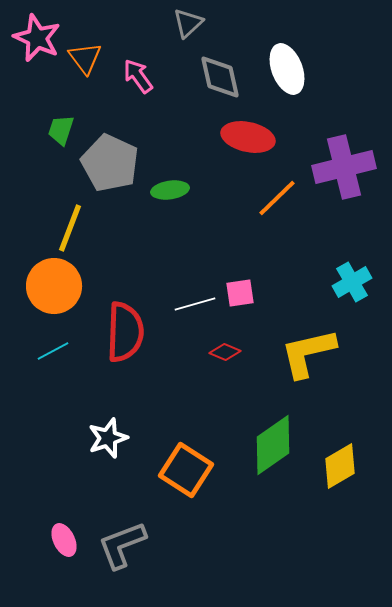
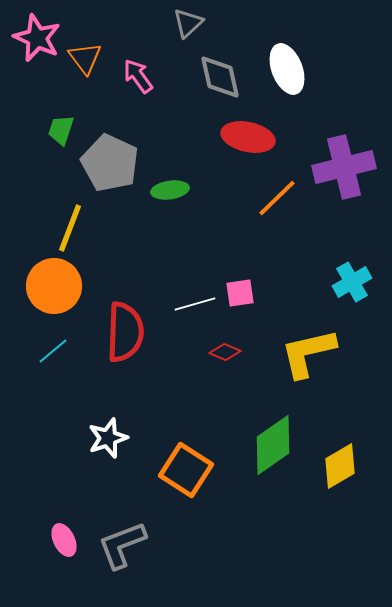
cyan line: rotated 12 degrees counterclockwise
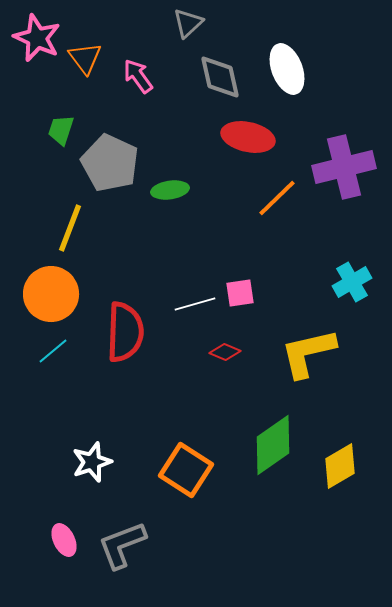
orange circle: moved 3 px left, 8 px down
white star: moved 16 px left, 24 px down
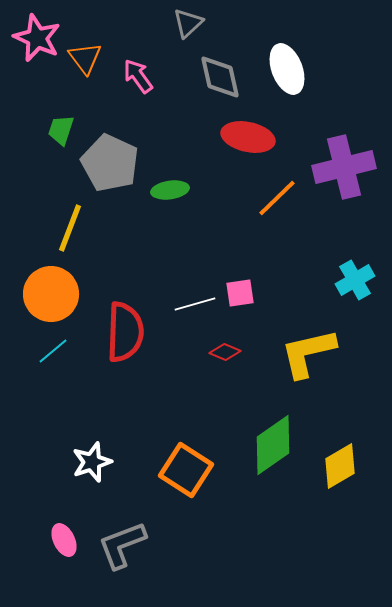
cyan cross: moved 3 px right, 2 px up
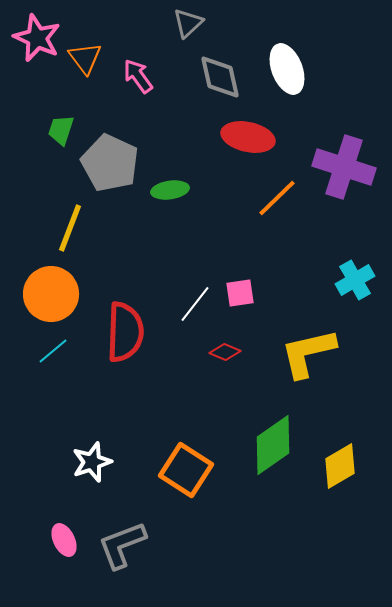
purple cross: rotated 32 degrees clockwise
white line: rotated 36 degrees counterclockwise
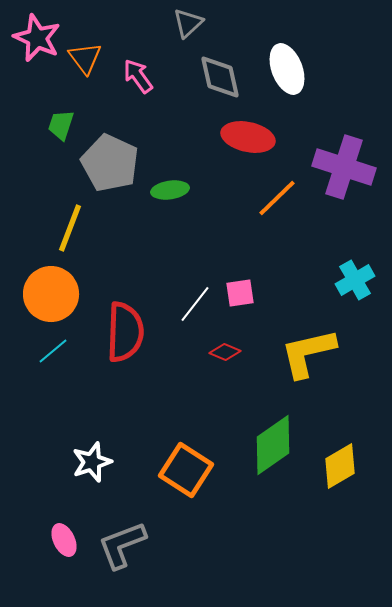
green trapezoid: moved 5 px up
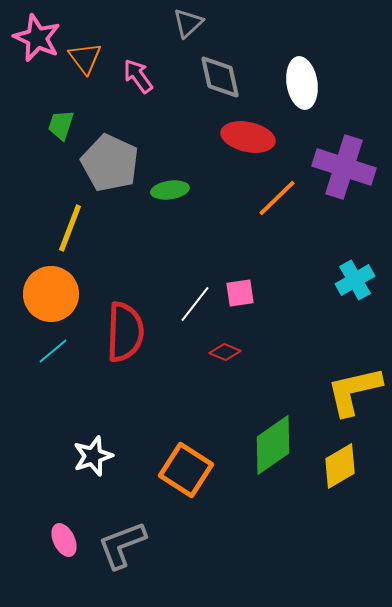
white ellipse: moved 15 px right, 14 px down; rotated 12 degrees clockwise
yellow L-shape: moved 46 px right, 38 px down
white star: moved 1 px right, 6 px up
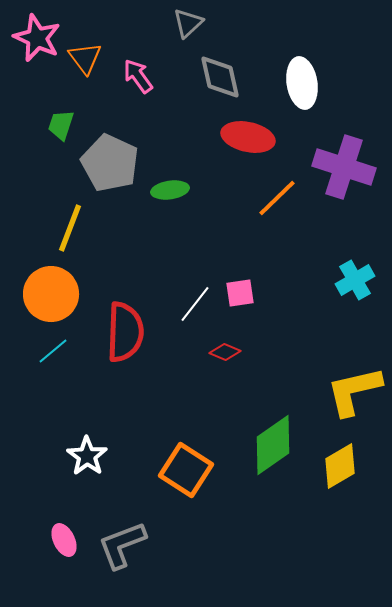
white star: moved 6 px left; rotated 18 degrees counterclockwise
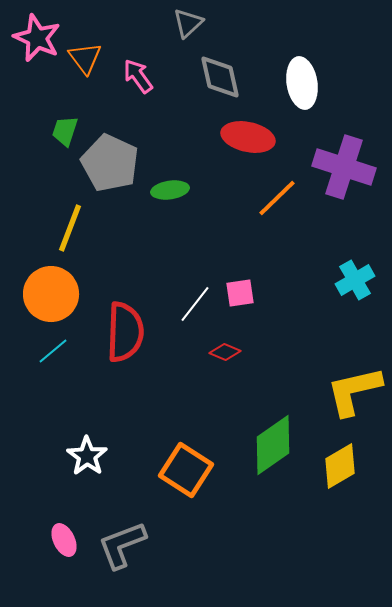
green trapezoid: moved 4 px right, 6 px down
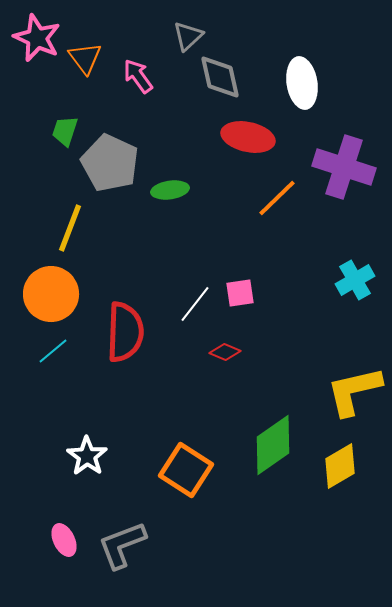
gray triangle: moved 13 px down
